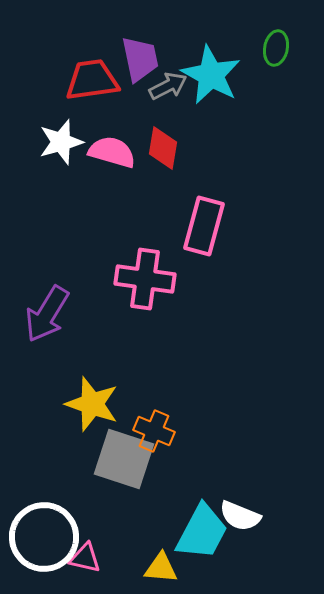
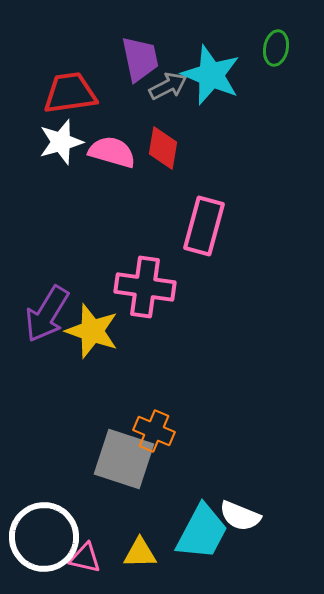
cyan star: rotated 6 degrees counterclockwise
red trapezoid: moved 22 px left, 13 px down
pink cross: moved 8 px down
yellow star: moved 73 px up
yellow triangle: moved 21 px left, 15 px up; rotated 6 degrees counterclockwise
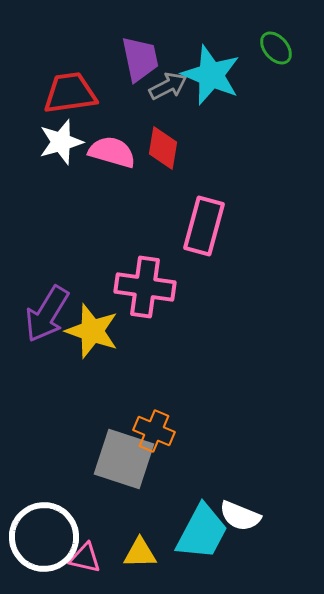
green ellipse: rotated 52 degrees counterclockwise
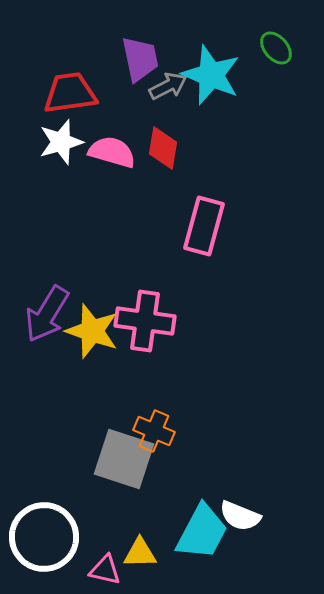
pink cross: moved 34 px down
pink triangle: moved 20 px right, 12 px down
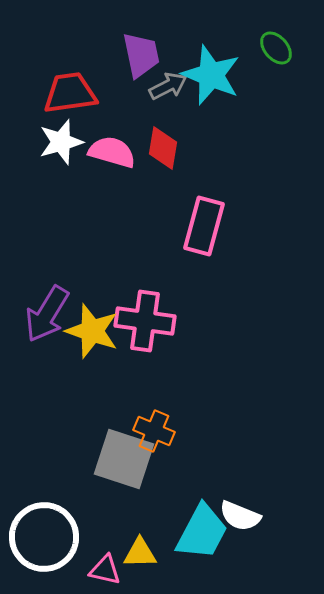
purple trapezoid: moved 1 px right, 4 px up
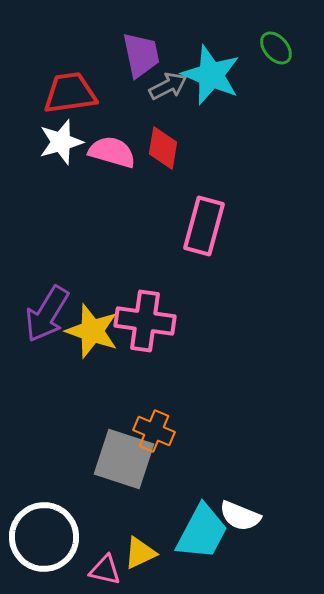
yellow triangle: rotated 24 degrees counterclockwise
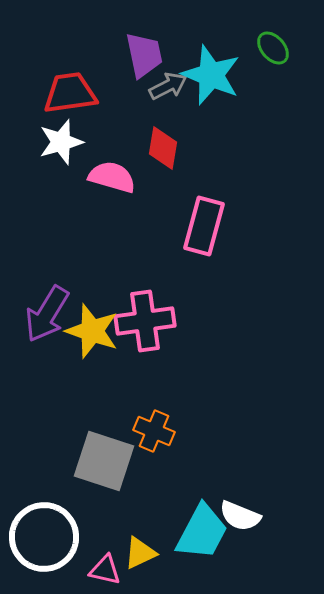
green ellipse: moved 3 px left
purple trapezoid: moved 3 px right
pink semicircle: moved 25 px down
pink cross: rotated 16 degrees counterclockwise
gray square: moved 20 px left, 2 px down
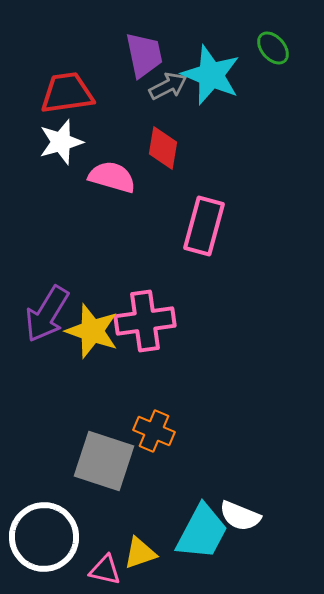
red trapezoid: moved 3 px left
yellow triangle: rotated 6 degrees clockwise
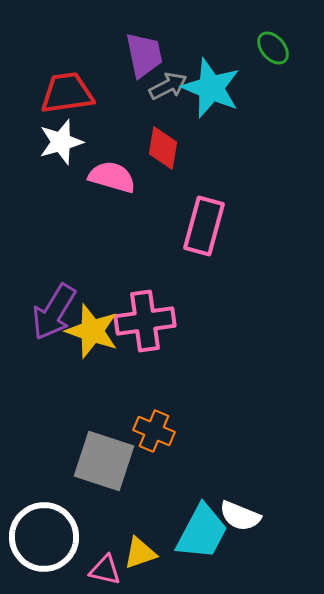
cyan star: moved 13 px down
purple arrow: moved 7 px right, 2 px up
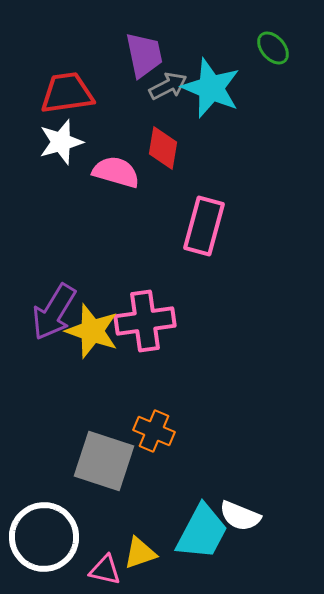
pink semicircle: moved 4 px right, 5 px up
